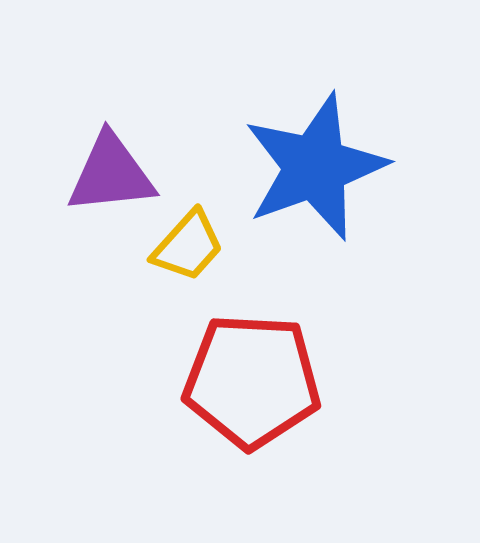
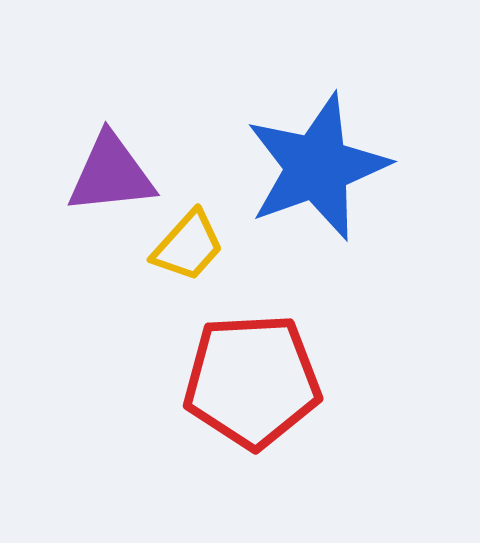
blue star: moved 2 px right
red pentagon: rotated 6 degrees counterclockwise
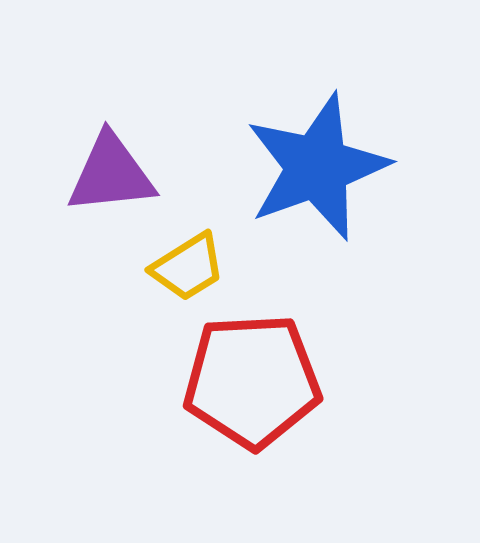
yellow trapezoid: moved 21 px down; rotated 16 degrees clockwise
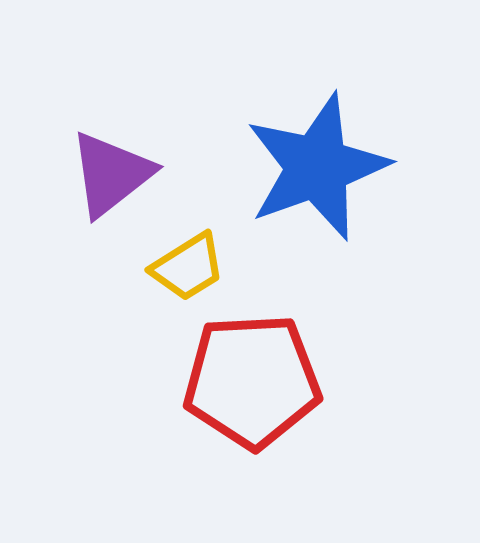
purple triangle: rotated 32 degrees counterclockwise
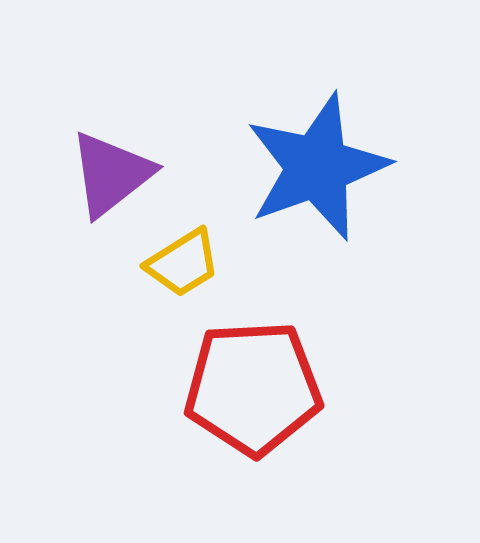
yellow trapezoid: moved 5 px left, 4 px up
red pentagon: moved 1 px right, 7 px down
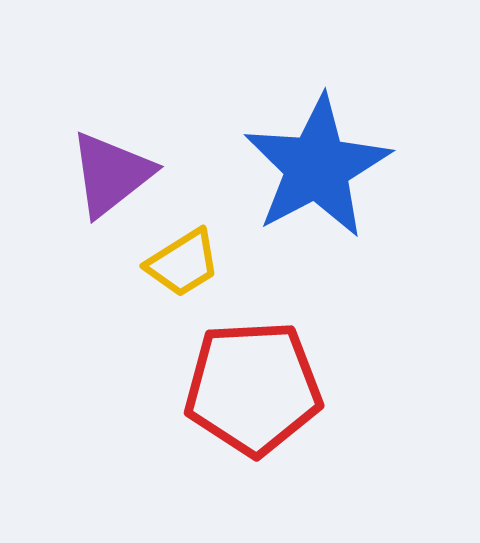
blue star: rotated 8 degrees counterclockwise
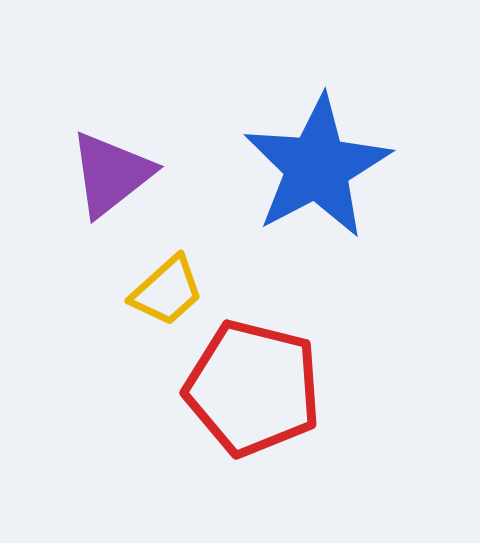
yellow trapezoid: moved 16 px left, 28 px down; rotated 10 degrees counterclockwise
red pentagon: rotated 17 degrees clockwise
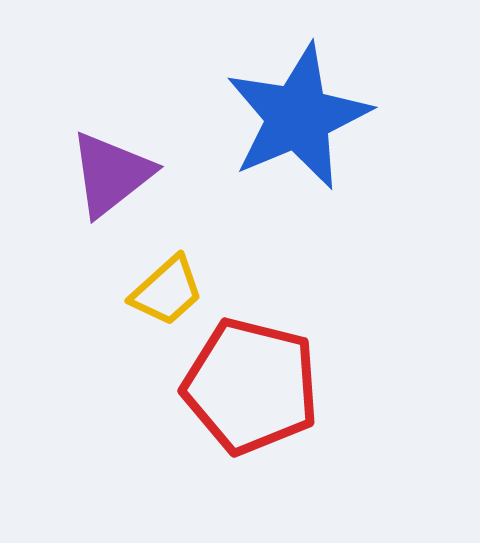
blue star: moved 19 px left, 50 px up; rotated 5 degrees clockwise
red pentagon: moved 2 px left, 2 px up
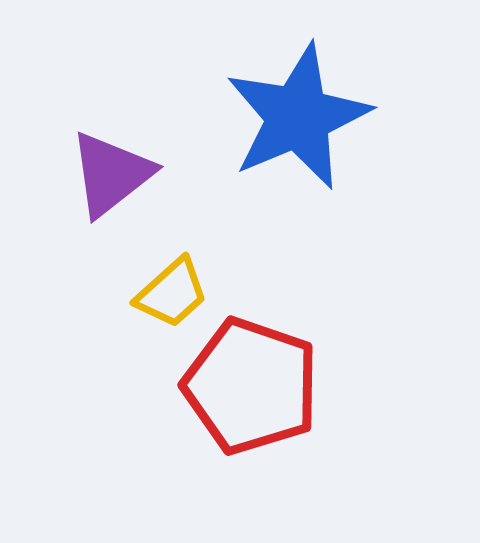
yellow trapezoid: moved 5 px right, 2 px down
red pentagon: rotated 5 degrees clockwise
